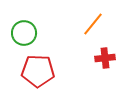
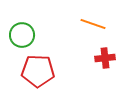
orange line: rotated 70 degrees clockwise
green circle: moved 2 px left, 2 px down
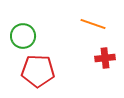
green circle: moved 1 px right, 1 px down
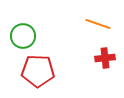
orange line: moved 5 px right
